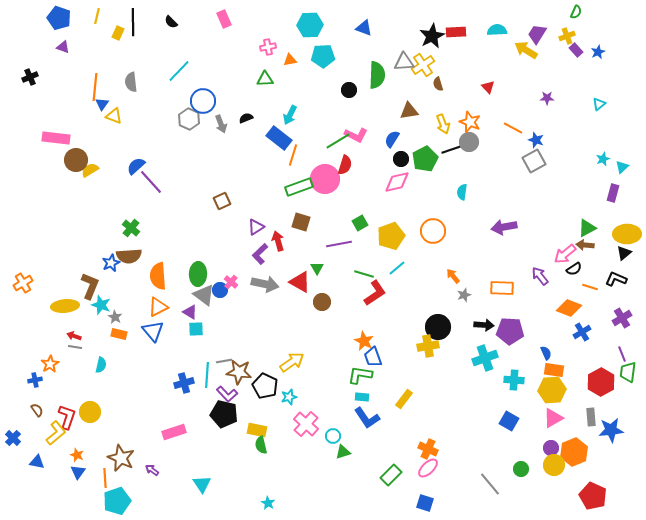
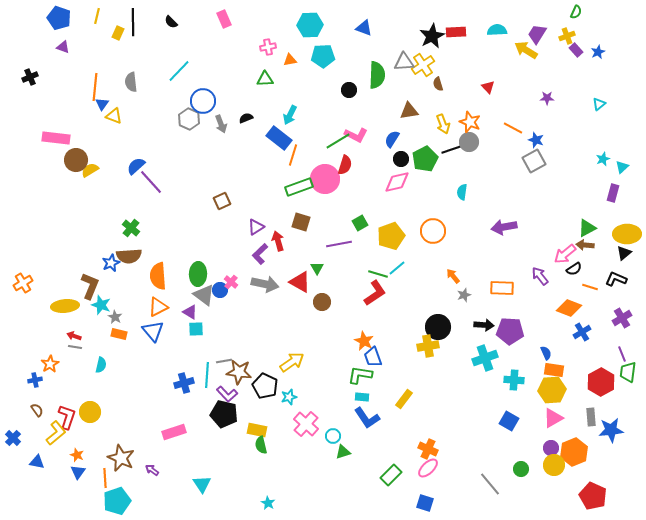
green line at (364, 274): moved 14 px right
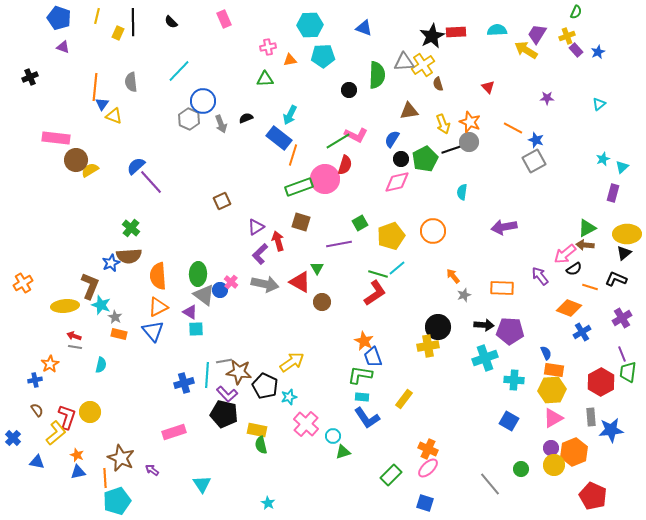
blue triangle at (78, 472): rotated 42 degrees clockwise
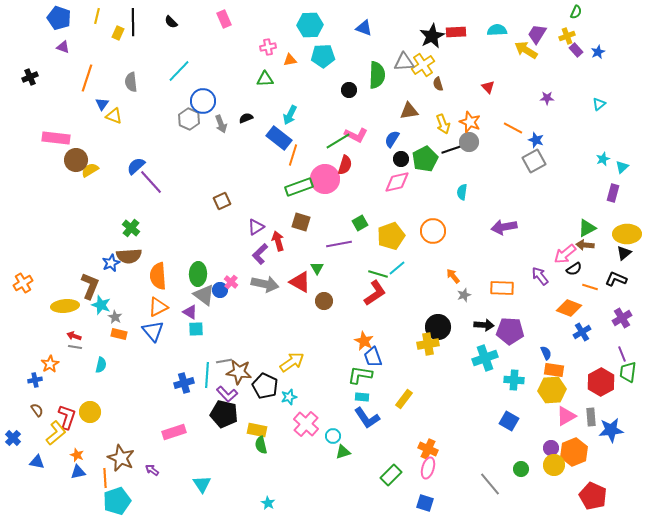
orange line at (95, 87): moved 8 px left, 9 px up; rotated 12 degrees clockwise
brown circle at (322, 302): moved 2 px right, 1 px up
yellow cross at (428, 346): moved 2 px up
pink triangle at (553, 418): moved 13 px right, 2 px up
pink ellipse at (428, 468): rotated 30 degrees counterclockwise
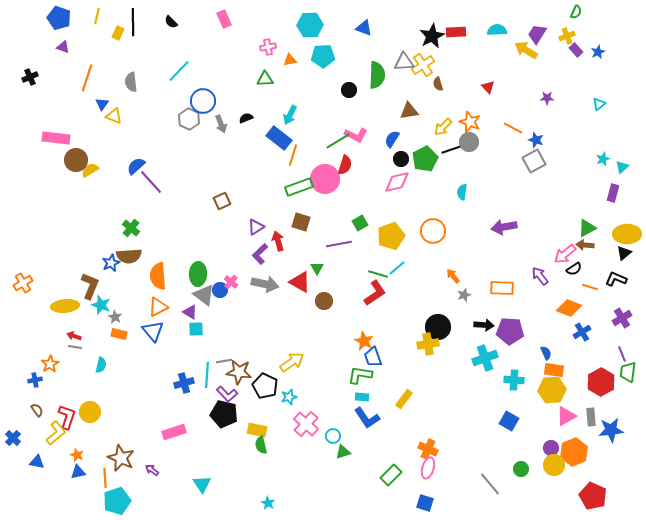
yellow arrow at (443, 124): moved 3 px down; rotated 66 degrees clockwise
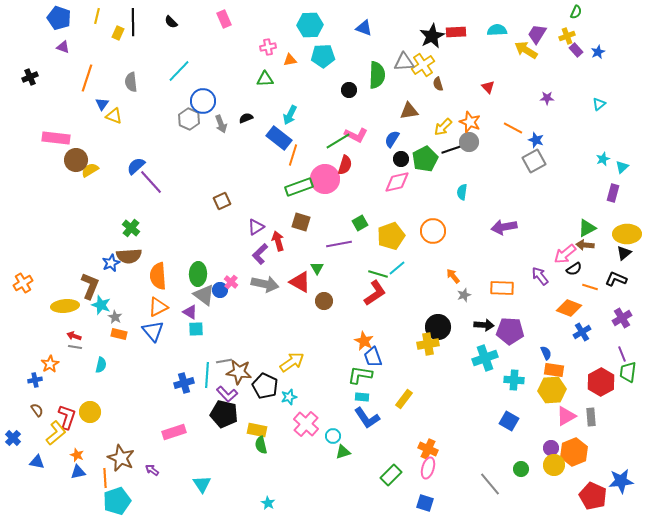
blue star at (611, 430): moved 10 px right, 51 px down
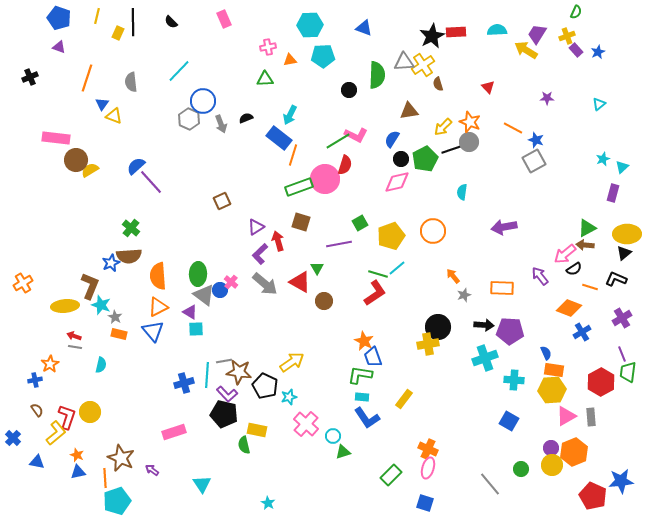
purple triangle at (63, 47): moved 4 px left
gray arrow at (265, 284): rotated 28 degrees clockwise
green semicircle at (261, 445): moved 17 px left
yellow circle at (554, 465): moved 2 px left
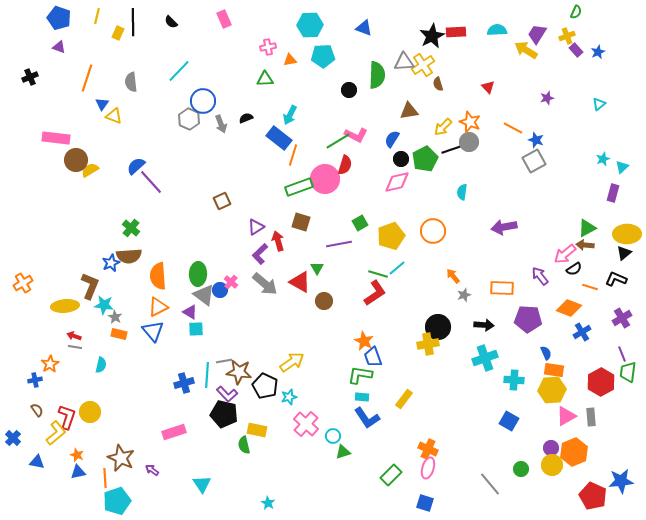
purple star at (547, 98): rotated 16 degrees counterclockwise
cyan star at (101, 305): moved 3 px right; rotated 12 degrees counterclockwise
purple pentagon at (510, 331): moved 18 px right, 12 px up
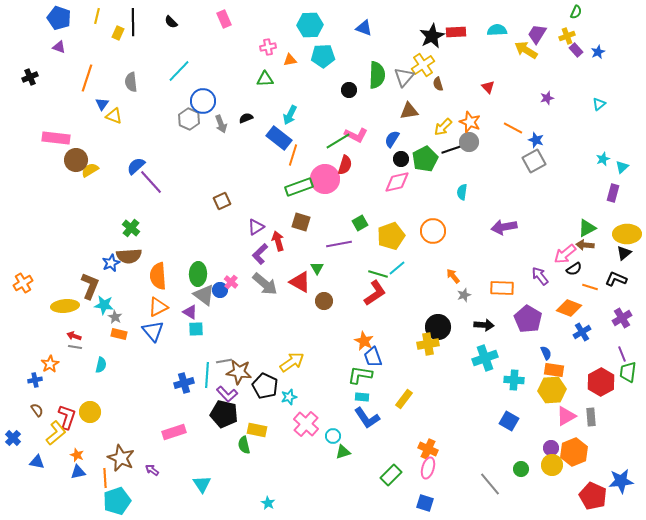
gray triangle at (404, 62): moved 15 px down; rotated 45 degrees counterclockwise
purple pentagon at (528, 319): rotated 28 degrees clockwise
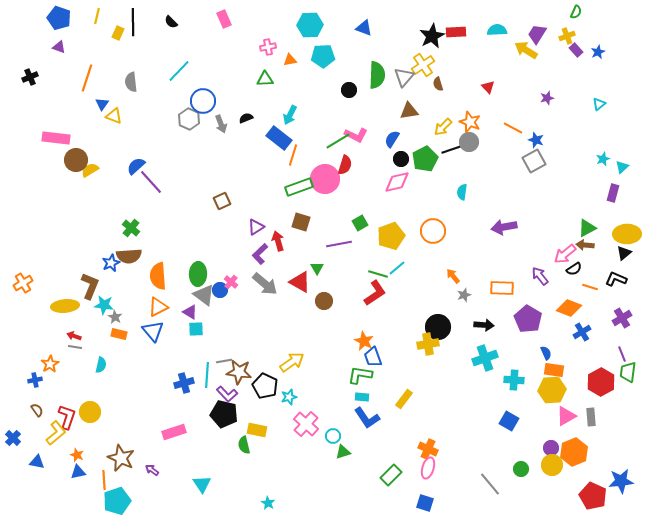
orange line at (105, 478): moved 1 px left, 2 px down
